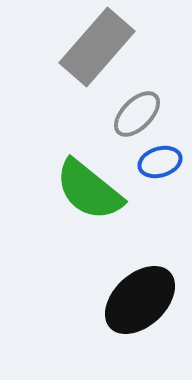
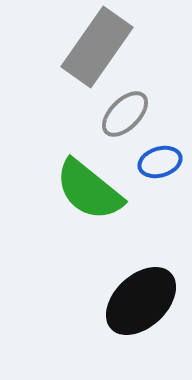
gray rectangle: rotated 6 degrees counterclockwise
gray ellipse: moved 12 px left
black ellipse: moved 1 px right, 1 px down
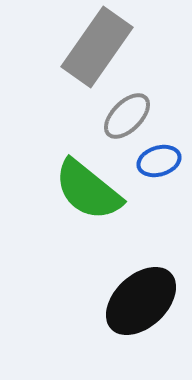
gray ellipse: moved 2 px right, 2 px down
blue ellipse: moved 1 px left, 1 px up
green semicircle: moved 1 px left
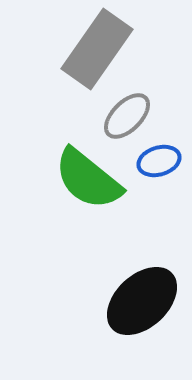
gray rectangle: moved 2 px down
green semicircle: moved 11 px up
black ellipse: moved 1 px right
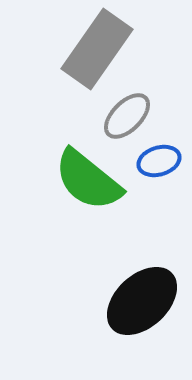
green semicircle: moved 1 px down
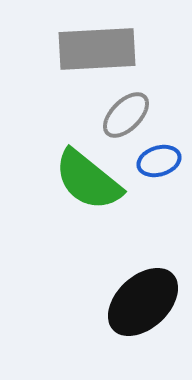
gray rectangle: rotated 52 degrees clockwise
gray ellipse: moved 1 px left, 1 px up
black ellipse: moved 1 px right, 1 px down
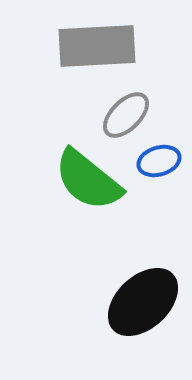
gray rectangle: moved 3 px up
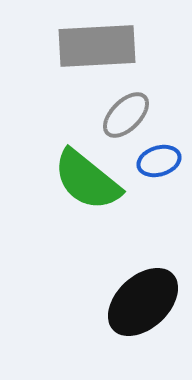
green semicircle: moved 1 px left
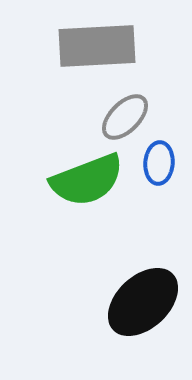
gray ellipse: moved 1 px left, 2 px down
blue ellipse: moved 2 px down; rotated 69 degrees counterclockwise
green semicircle: rotated 60 degrees counterclockwise
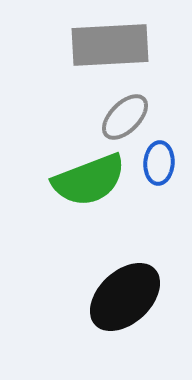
gray rectangle: moved 13 px right, 1 px up
green semicircle: moved 2 px right
black ellipse: moved 18 px left, 5 px up
